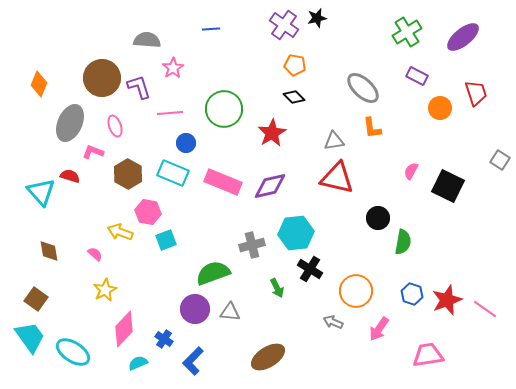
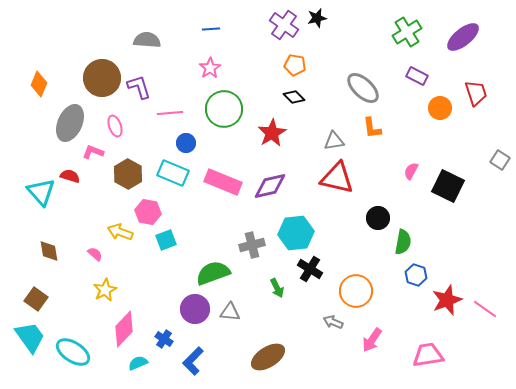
pink star at (173, 68): moved 37 px right
blue hexagon at (412, 294): moved 4 px right, 19 px up
pink arrow at (379, 329): moved 7 px left, 11 px down
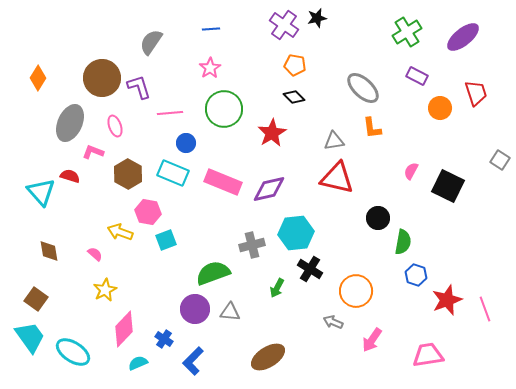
gray semicircle at (147, 40): moved 4 px right, 2 px down; rotated 60 degrees counterclockwise
orange diamond at (39, 84): moved 1 px left, 6 px up; rotated 10 degrees clockwise
purple diamond at (270, 186): moved 1 px left, 3 px down
green arrow at (277, 288): rotated 54 degrees clockwise
pink line at (485, 309): rotated 35 degrees clockwise
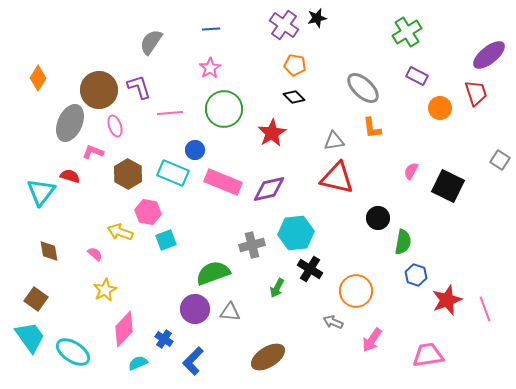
purple ellipse at (463, 37): moved 26 px right, 18 px down
brown circle at (102, 78): moved 3 px left, 12 px down
blue circle at (186, 143): moved 9 px right, 7 px down
cyan triangle at (41, 192): rotated 20 degrees clockwise
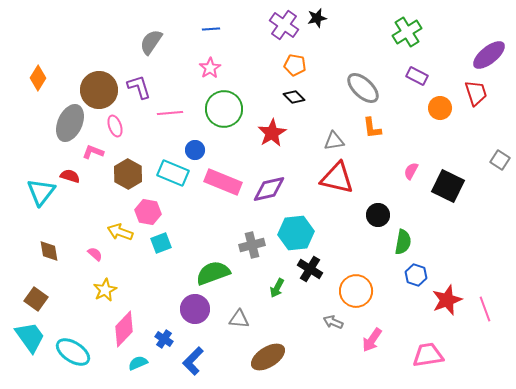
black circle at (378, 218): moved 3 px up
cyan square at (166, 240): moved 5 px left, 3 px down
gray triangle at (230, 312): moved 9 px right, 7 px down
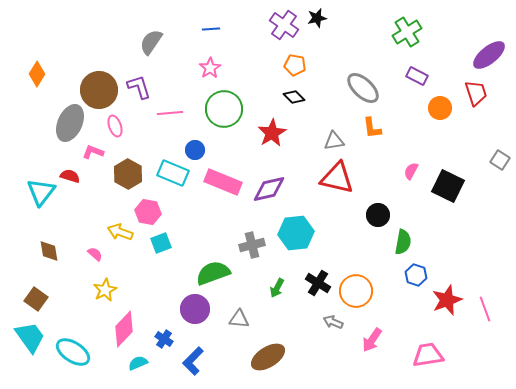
orange diamond at (38, 78): moved 1 px left, 4 px up
black cross at (310, 269): moved 8 px right, 14 px down
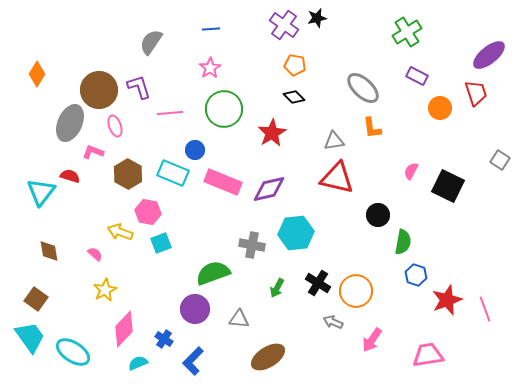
gray cross at (252, 245): rotated 25 degrees clockwise
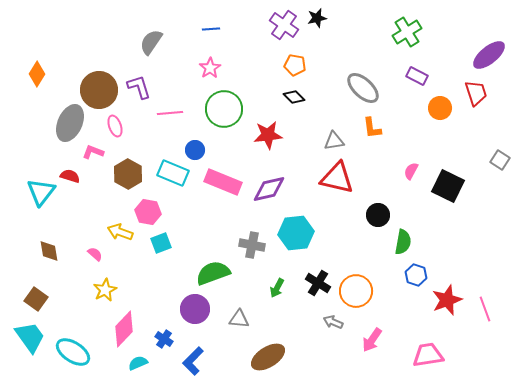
red star at (272, 133): moved 4 px left, 2 px down; rotated 24 degrees clockwise
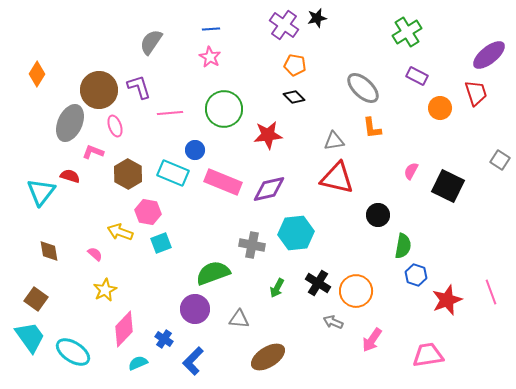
pink star at (210, 68): moved 11 px up; rotated 10 degrees counterclockwise
green semicircle at (403, 242): moved 4 px down
pink line at (485, 309): moved 6 px right, 17 px up
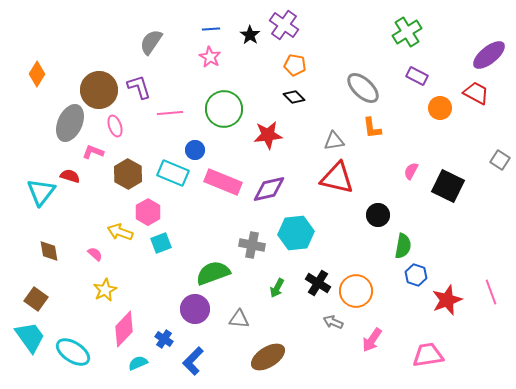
black star at (317, 18): moved 67 px left, 17 px down; rotated 24 degrees counterclockwise
red trapezoid at (476, 93): rotated 44 degrees counterclockwise
pink hexagon at (148, 212): rotated 20 degrees clockwise
